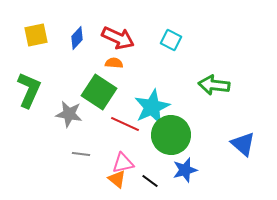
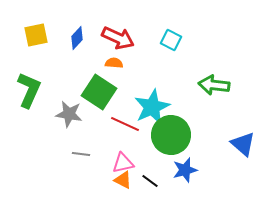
orange triangle: moved 6 px right, 1 px down; rotated 12 degrees counterclockwise
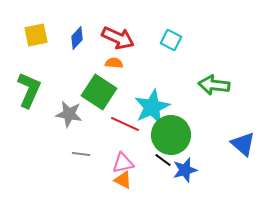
black line: moved 13 px right, 21 px up
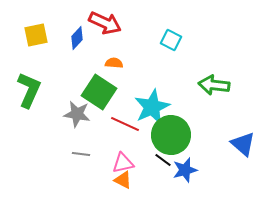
red arrow: moved 13 px left, 15 px up
gray star: moved 8 px right
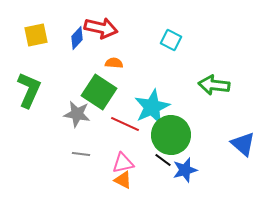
red arrow: moved 4 px left, 5 px down; rotated 12 degrees counterclockwise
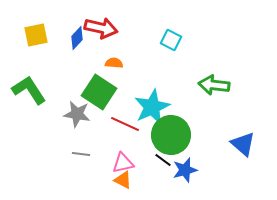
green L-shape: rotated 57 degrees counterclockwise
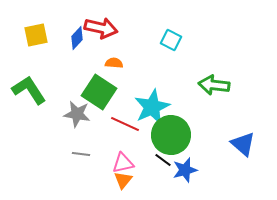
orange triangle: rotated 42 degrees clockwise
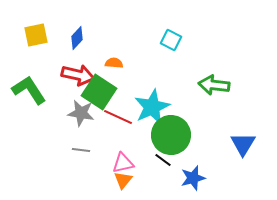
red arrow: moved 23 px left, 47 px down
gray star: moved 4 px right, 1 px up
red line: moved 7 px left, 7 px up
blue triangle: rotated 20 degrees clockwise
gray line: moved 4 px up
blue star: moved 8 px right, 8 px down
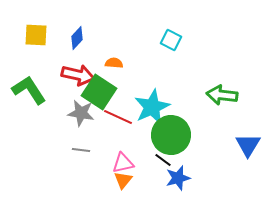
yellow square: rotated 15 degrees clockwise
green arrow: moved 8 px right, 10 px down
blue triangle: moved 5 px right, 1 px down
blue star: moved 15 px left
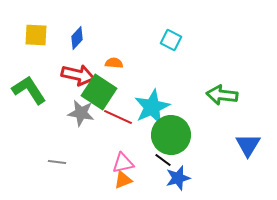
gray line: moved 24 px left, 12 px down
orange triangle: rotated 30 degrees clockwise
